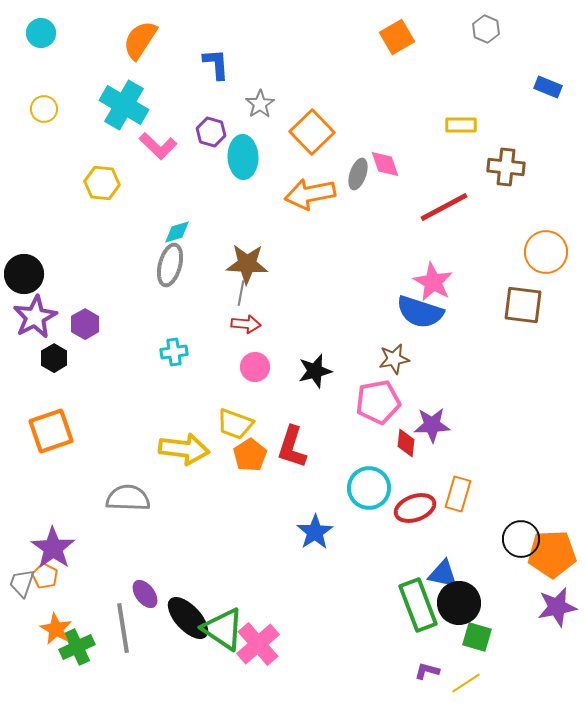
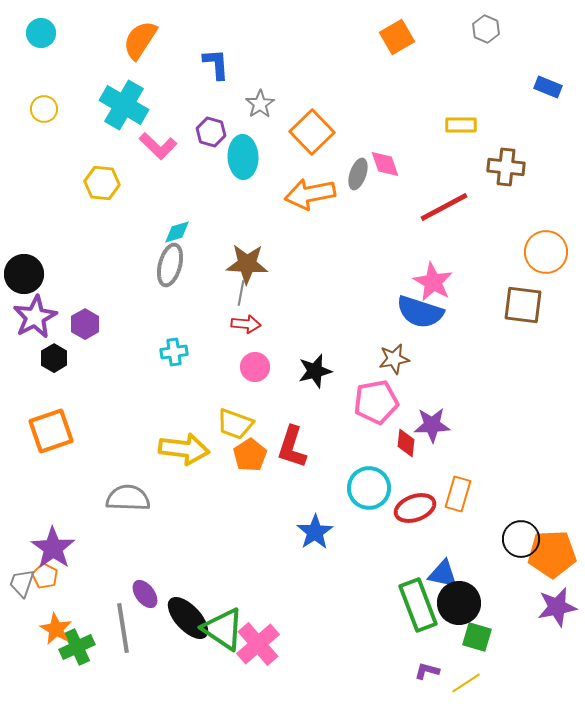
pink pentagon at (378, 402): moved 2 px left
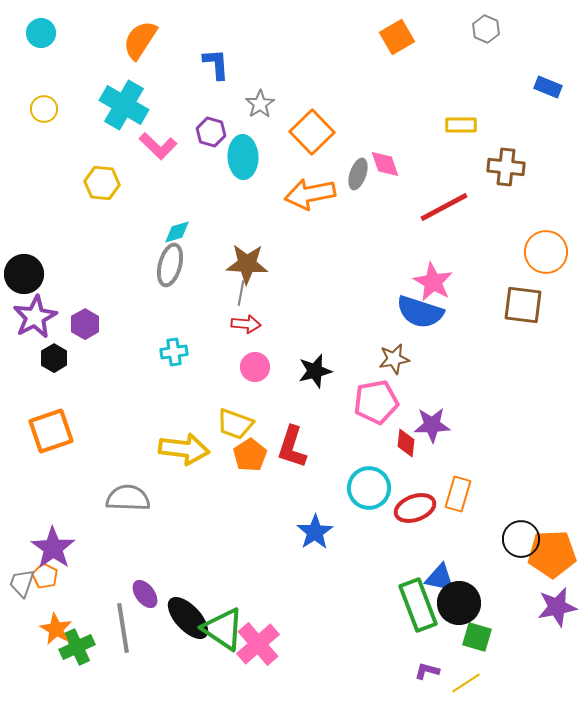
blue triangle at (443, 574): moved 3 px left, 4 px down
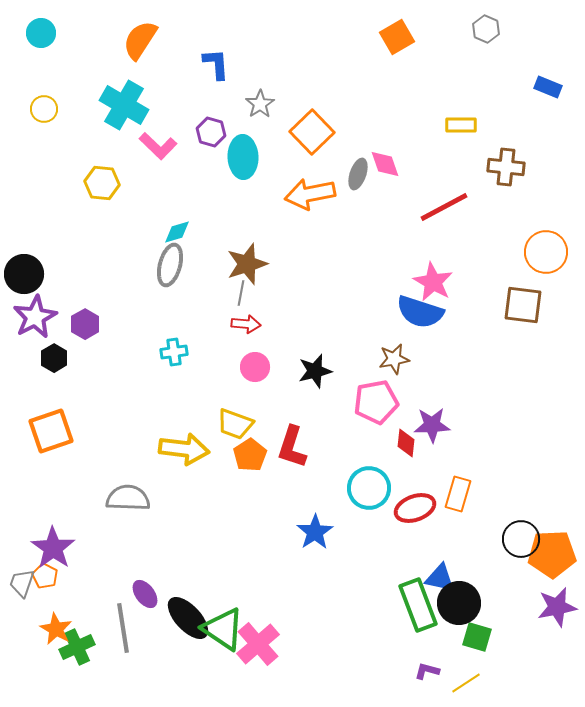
brown star at (247, 264): rotated 21 degrees counterclockwise
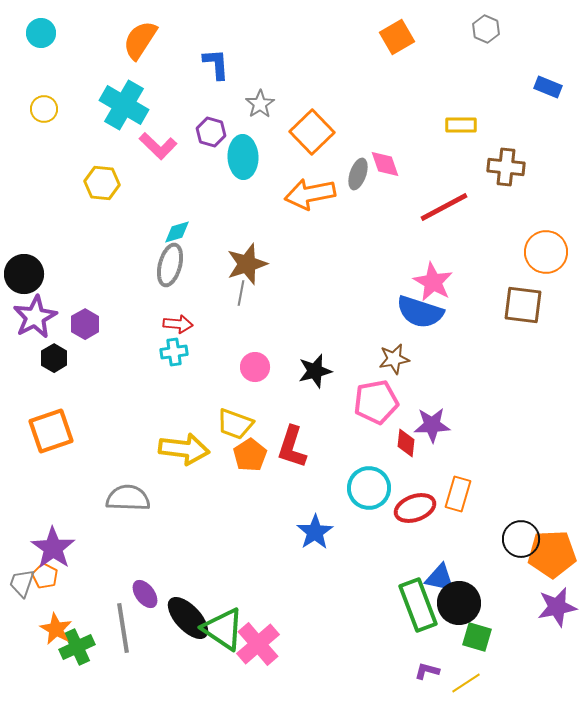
red arrow at (246, 324): moved 68 px left
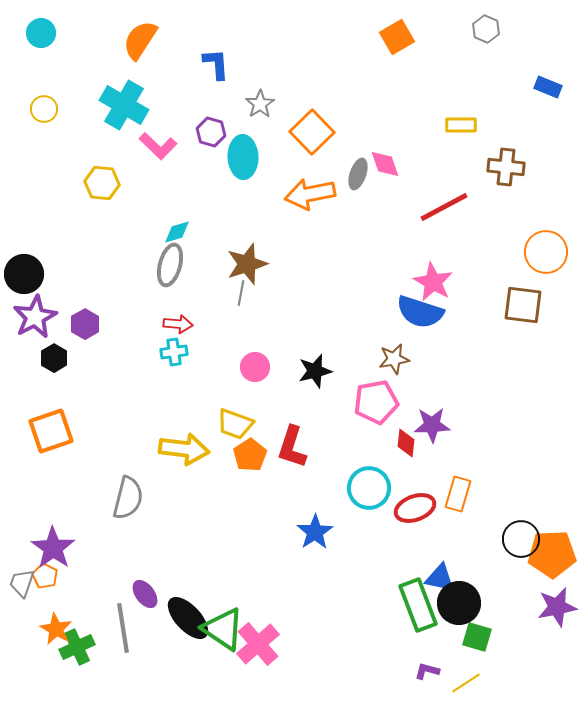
gray semicircle at (128, 498): rotated 102 degrees clockwise
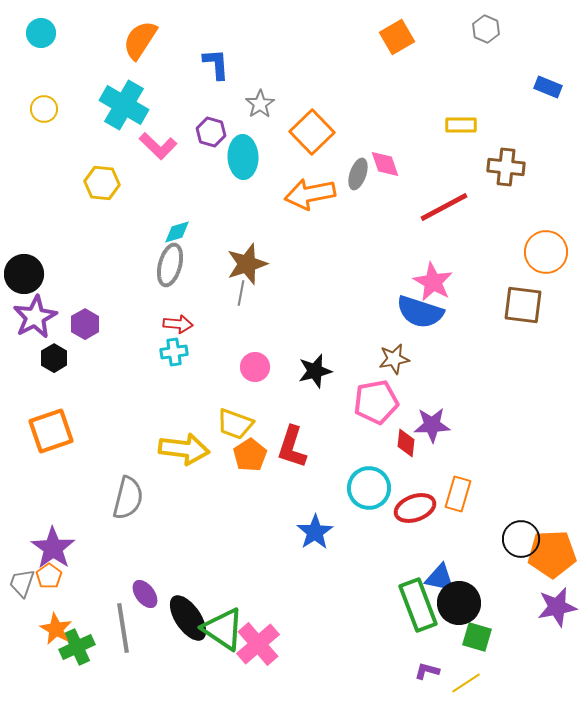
orange pentagon at (45, 576): moved 4 px right; rotated 10 degrees clockwise
black ellipse at (188, 618): rotated 9 degrees clockwise
